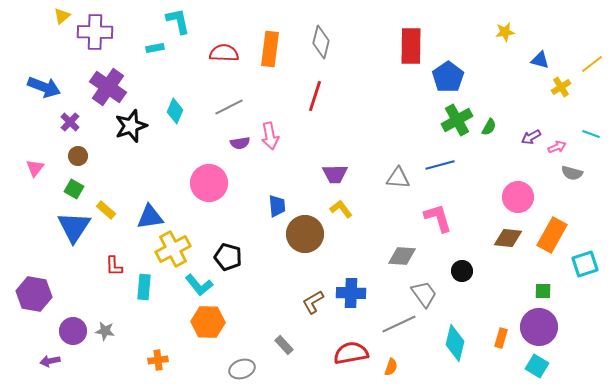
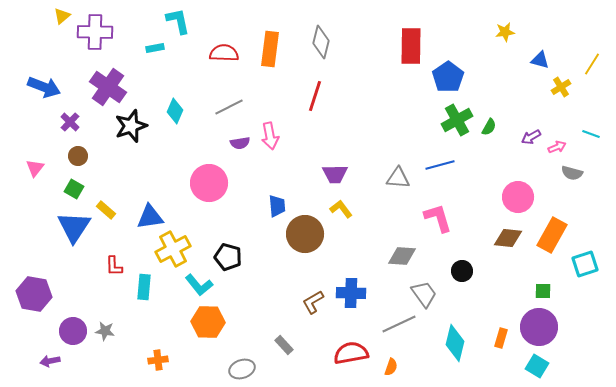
yellow line at (592, 64): rotated 20 degrees counterclockwise
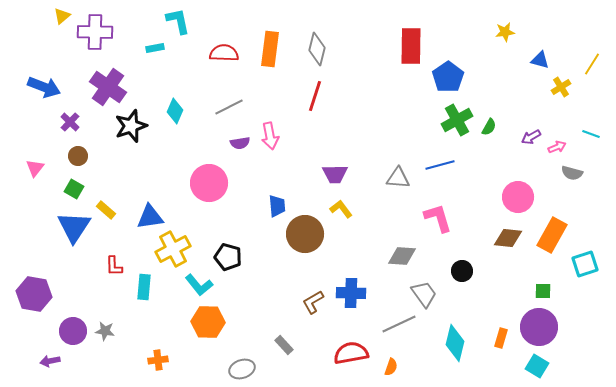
gray diamond at (321, 42): moved 4 px left, 7 px down
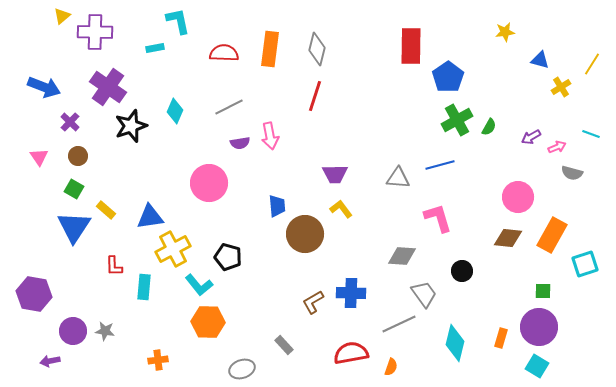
pink triangle at (35, 168): moved 4 px right, 11 px up; rotated 12 degrees counterclockwise
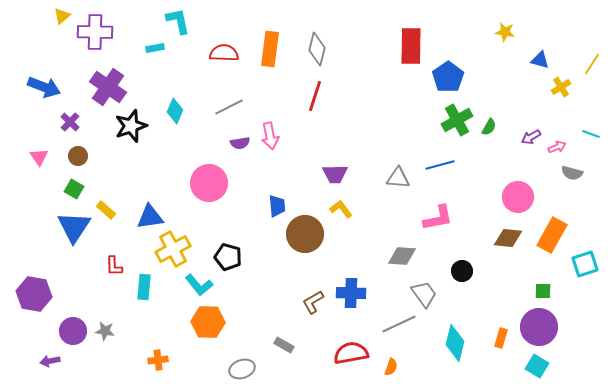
yellow star at (505, 32): rotated 18 degrees clockwise
pink L-shape at (438, 218): rotated 96 degrees clockwise
gray rectangle at (284, 345): rotated 18 degrees counterclockwise
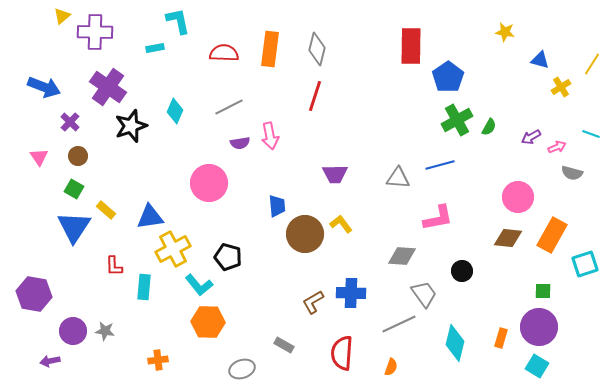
yellow L-shape at (341, 209): moved 15 px down
red semicircle at (351, 353): moved 9 px left; rotated 76 degrees counterclockwise
